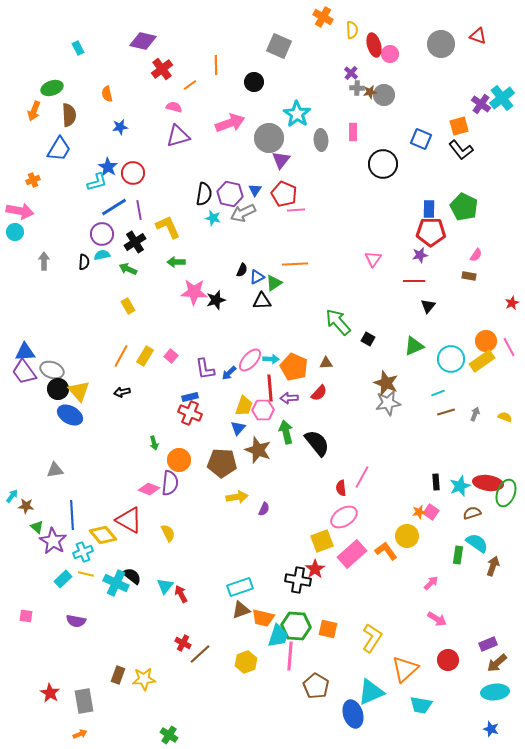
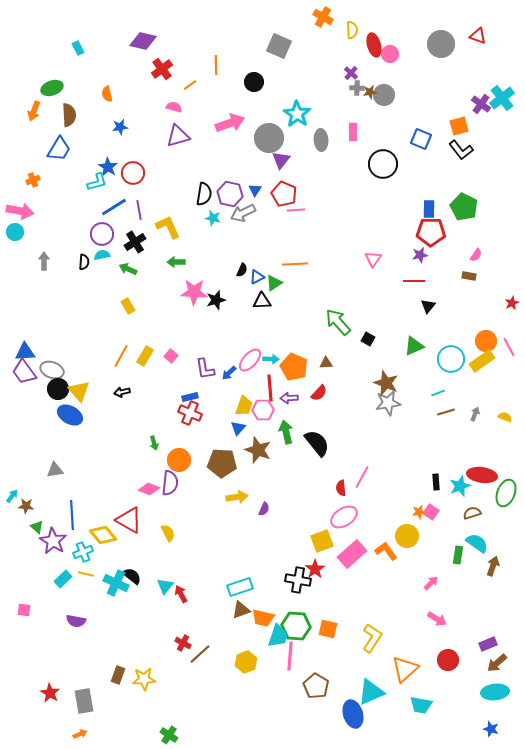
red ellipse at (488, 483): moved 6 px left, 8 px up
pink square at (26, 616): moved 2 px left, 6 px up
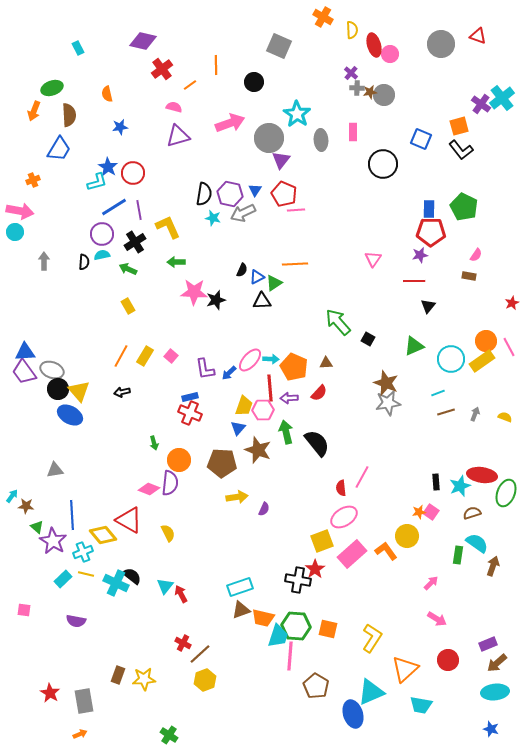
yellow hexagon at (246, 662): moved 41 px left, 18 px down
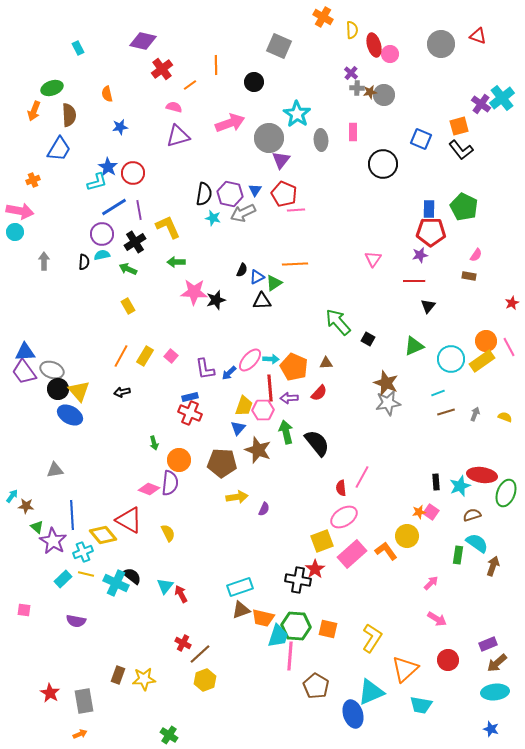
brown semicircle at (472, 513): moved 2 px down
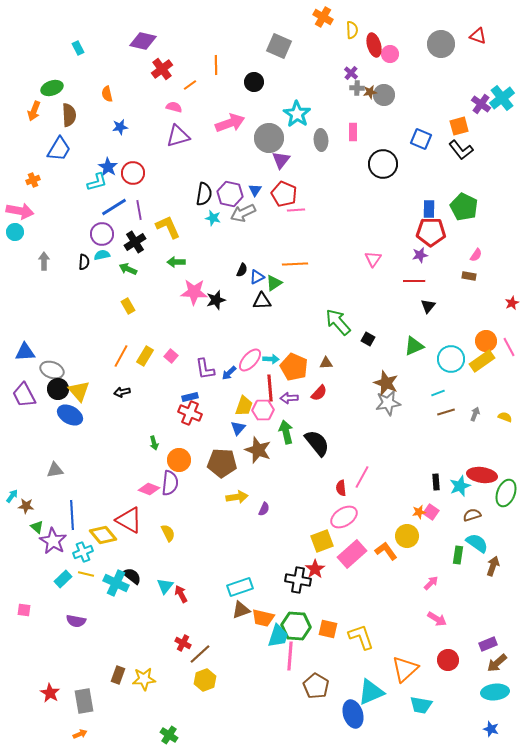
purple trapezoid at (24, 372): moved 23 px down; rotated 8 degrees clockwise
yellow L-shape at (372, 638): moved 11 px left, 1 px up; rotated 52 degrees counterclockwise
